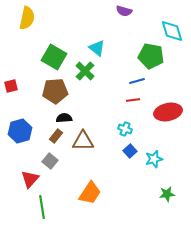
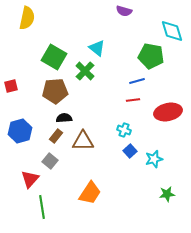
cyan cross: moved 1 px left, 1 px down
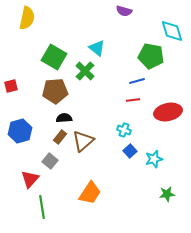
brown rectangle: moved 4 px right, 1 px down
brown triangle: rotated 40 degrees counterclockwise
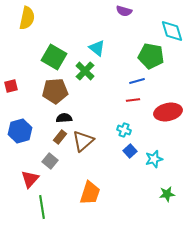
orange trapezoid: rotated 15 degrees counterclockwise
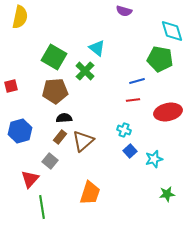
yellow semicircle: moved 7 px left, 1 px up
green pentagon: moved 9 px right, 3 px down
